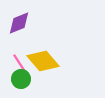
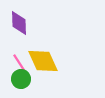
purple diamond: rotated 70 degrees counterclockwise
yellow diamond: rotated 16 degrees clockwise
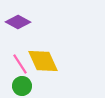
purple diamond: moved 1 px left, 1 px up; rotated 60 degrees counterclockwise
green circle: moved 1 px right, 7 px down
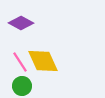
purple diamond: moved 3 px right, 1 px down
pink line: moved 2 px up
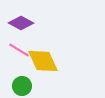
pink line: moved 1 px left, 12 px up; rotated 25 degrees counterclockwise
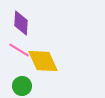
purple diamond: rotated 65 degrees clockwise
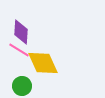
purple diamond: moved 9 px down
yellow diamond: moved 2 px down
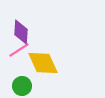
pink line: rotated 65 degrees counterclockwise
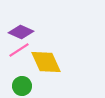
purple diamond: rotated 70 degrees counterclockwise
yellow diamond: moved 3 px right, 1 px up
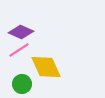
yellow diamond: moved 5 px down
green circle: moved 2 px up
